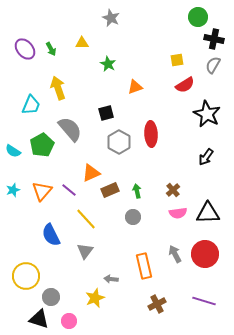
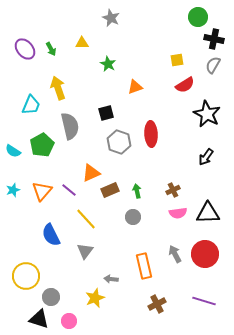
gray semicircle at (70, 129): moved 3 px up; rotated 28 degrees clockwise
gray hexagon at (119, 142): rotated 10 degrees counterclockwise
brown cross at (173, 190): rotated 16 degrees clockwise
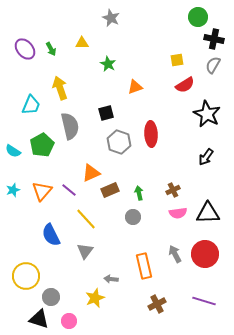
yellow arrow at (58, 88): moved 2 px right
green arrow at (137, 191): moved 2 px right, 2 px down
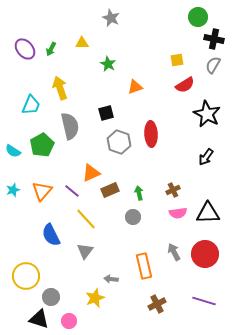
green arrow at (51, 49): rotated 56 degrees clockwise
purple line at (69, 190): moved 3 px right, 1 px down
gray arrow at (175, 254): moved 1 px left, 2 px up
